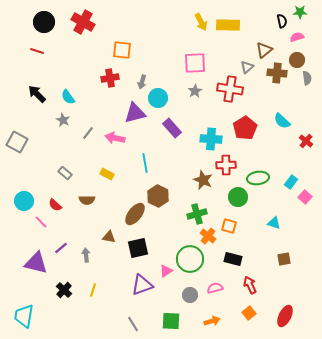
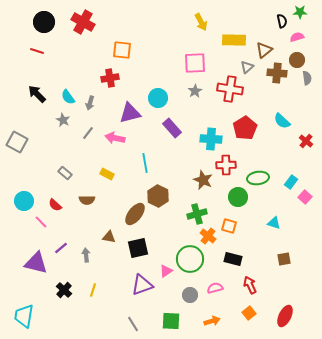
yellow rectangle at (228, 25): moved 6 px right, 15 px down
gray arrow at (142, 82): moved 52 px left, 21 px down
purple triangle at (135, 113): moved 5 px left
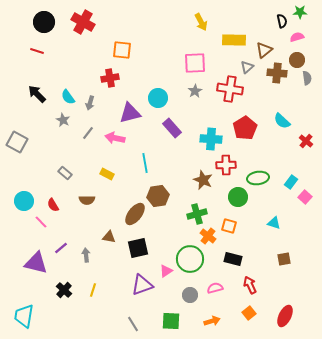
brown hexagon at (158, 196): rotated 25 degrees clockwise
red semicircle at (55, 205): moved 2 px left; rotated 16 degrees clockwise
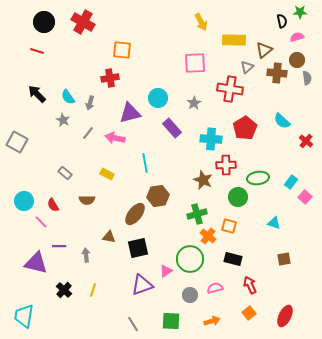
gray star at (195, 91): moved 1 px left, 12 px down
purple line at (61, 248): moved 2 px left, 2 px up; rotated 40 degrees clockwise
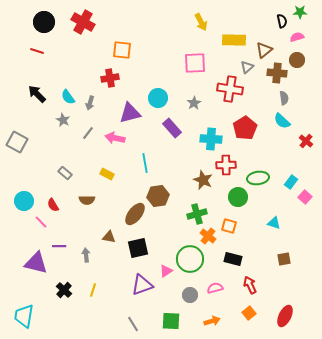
gray semicircle at (307, 78): moved 23 px left, 20 px down
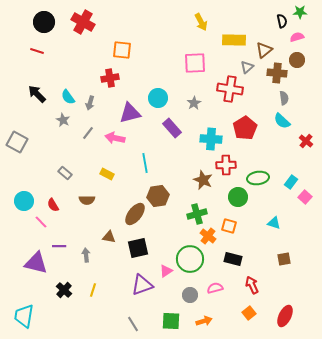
red arrow at (250, 285): moved 2 px right
orange arrow at (212, 321): moved 8 px left
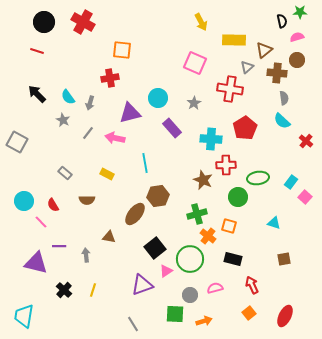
pink square at (195, 63): rotated 25 degrees clockwise
black square at (138, 248): moved 17 px right; rotated 25 degrees counterclockwise
green square at (171, 321): moved 4 px right, 7 px up
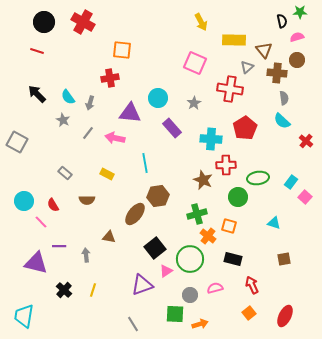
brown triangle at (264, 50): rotated 30 degrees counterclockwise
purple triangle at (130, 113): rotated 20 degrees clockwise
orange arrow at (204, 321): moved 4 px left, 3 px down
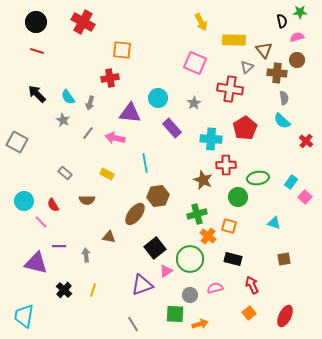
black circle at (44, 22): moved 8 px left
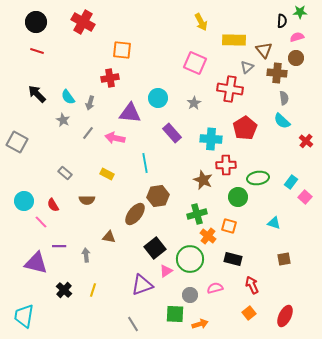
black semicircle at (282, 21): rotated 16 degrees clockwise
brown circle at (297, 60): moved 1 px left, 2 px up
purple rectangle at (172, 128): moved 5 px down
